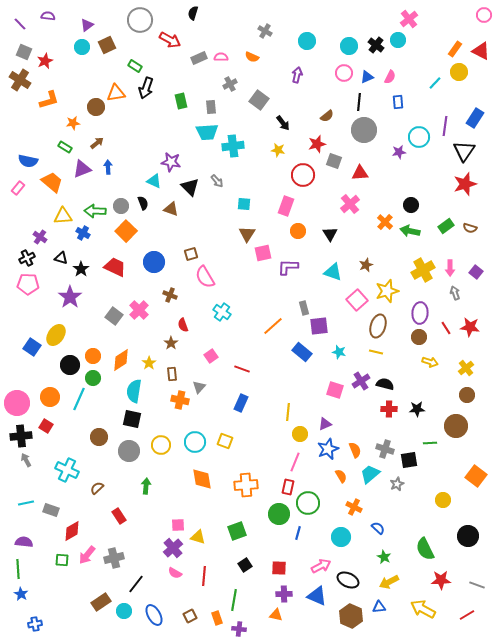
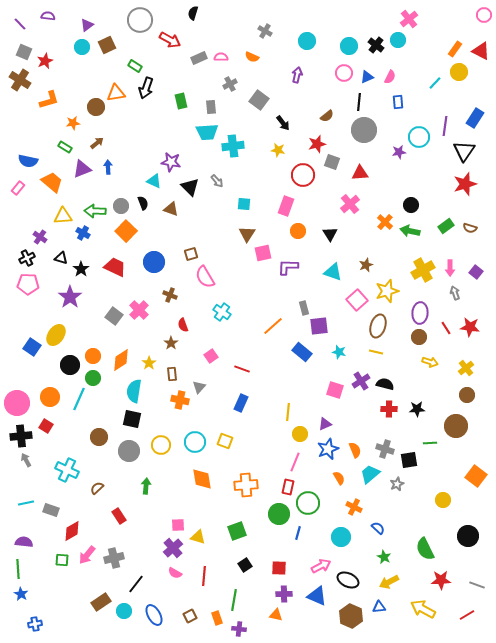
gray square at (334, 161): moved 2 px left, 1 px down
orange semicircle at (341, 476): moved 2 px left, 2 px down
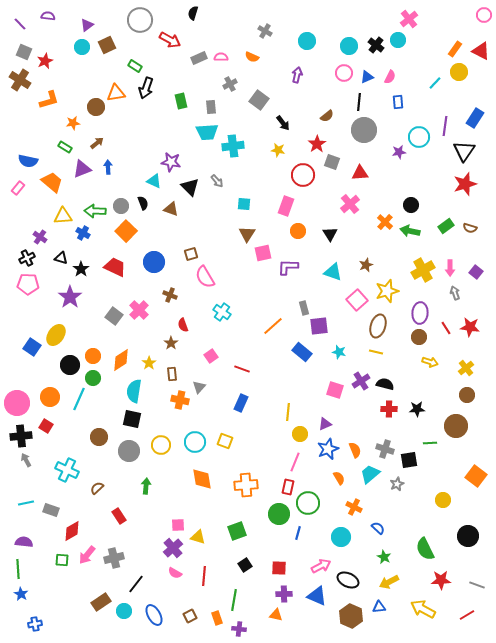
red star at (317, 144): rotated 18 degrees counterclockwise
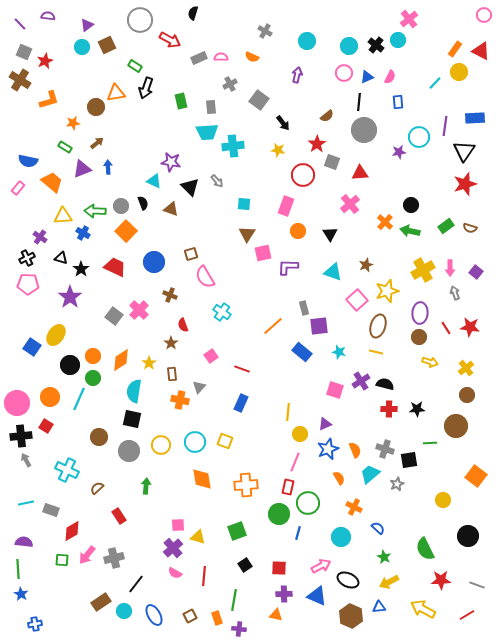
blue rectangle at (475, 118): rotated 54 degrees clockwise
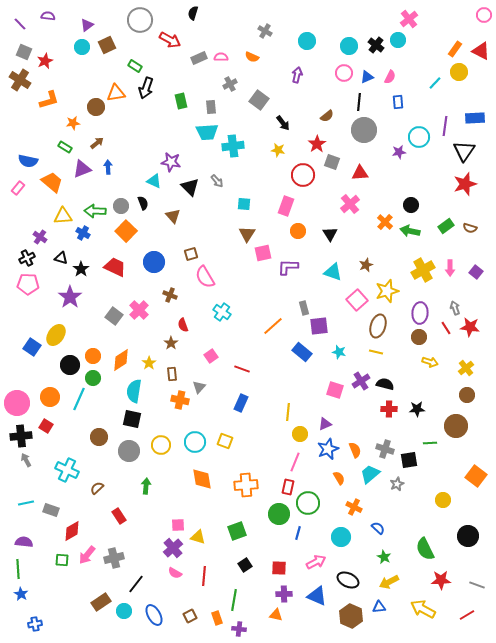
brown triangle at (171, 209): moved 2 px right, 7 px down; rotated 28 degrees clockwise
gray arrow at (455, 293): moved 15 px down
pink arrow at (321, 566): moved 5 px left, 4 px up
